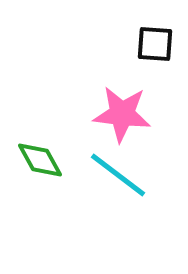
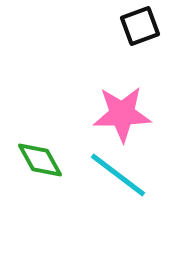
black square: moved 15 px left, 18 px up; rotated 24 degrees counterclockwise
pink star: rotated 8 degrees counterclockwise
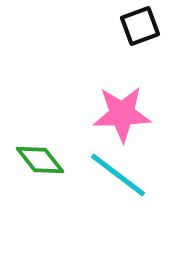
green diamond: rotated 9 degrees counterclockwise
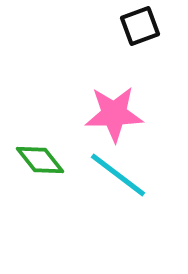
pink star: moved 8 px left
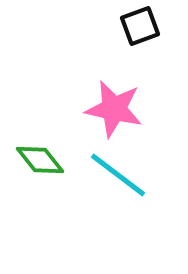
pink star: moved 5 px up; rotated 14 degrees clockwise
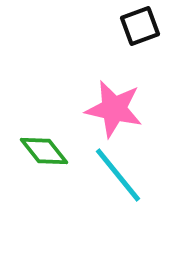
green diamond: moved 4 px right, 9 px up
cyan line: rotated 14 degrees clockwise
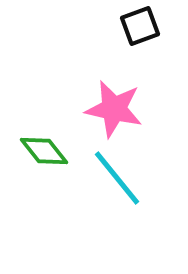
cyan line: moved 1 px left, 3 px down
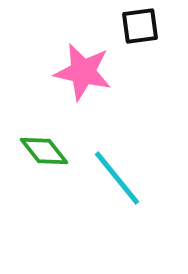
black square: rotated 12 degrees clockwise
pink star: moved 31 px left, 37 px up
